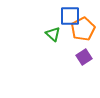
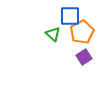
orange pentagon: moved 1 px left, 3 px down
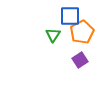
green triangle: moved 1 px down; rotated 21 degrees clockwise
purple square: moved 4 px left, 3 px down
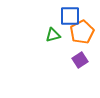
green triangle: rotated 42 degrees clockwise
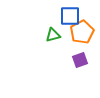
purple square: rotated 14 degrees clockwise
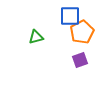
green triangle: moved 17 px left, 2 px down
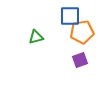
orange pentagon: rotated 20 degrees clockwise
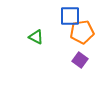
green triangle: rotated 42 degrees clockwise
purple square: rotated 35 degrees counterclockwise
